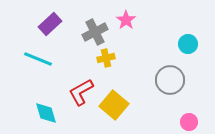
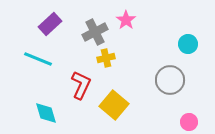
red L-shape: moved 7 px up; rotated 144 degrees clockwise
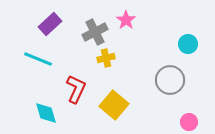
red L-shape: moved 5 px left, 4 px down
